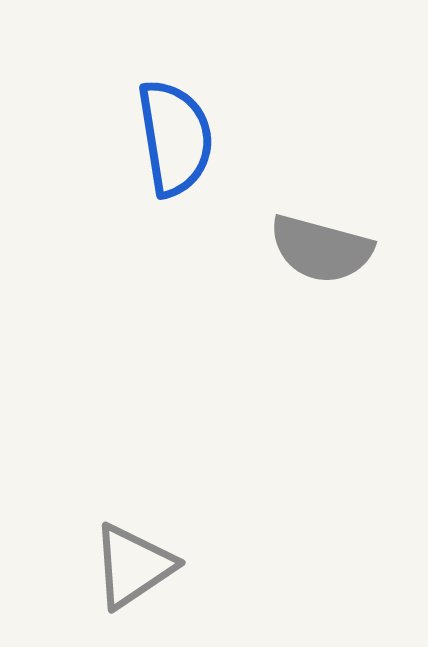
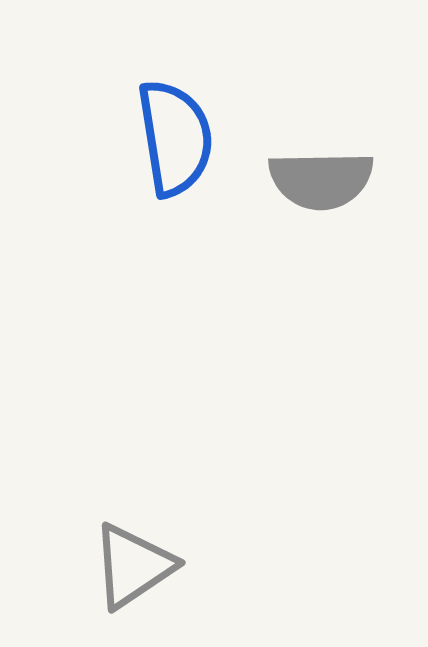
gray semicircle: moved 69 px up; rotated 16 degrees counterclockwise
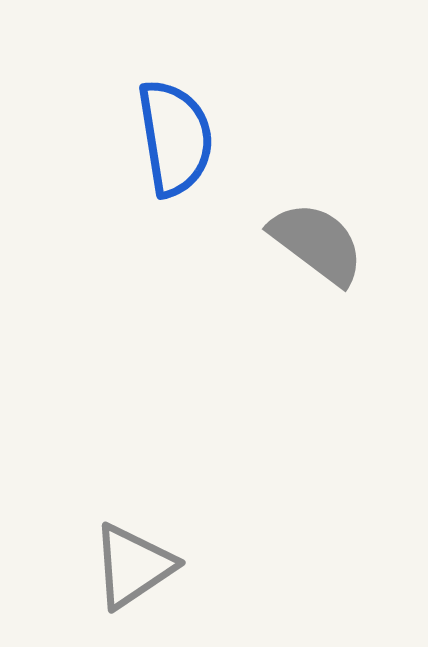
gray semicircle: moved 4 px left, 63 px down; rotated 142 degrees counterclockwise
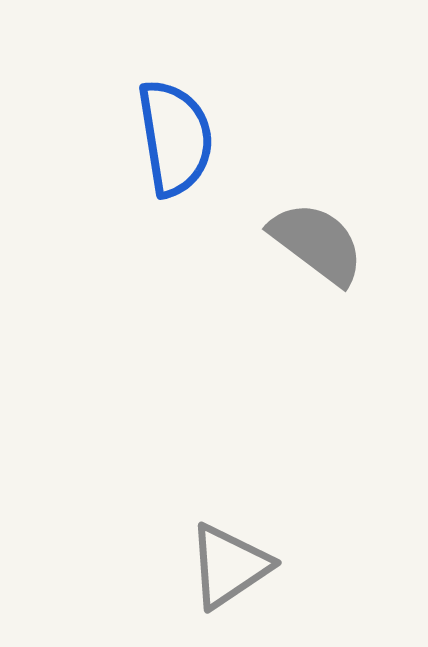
gray triangle: moved 96 px right
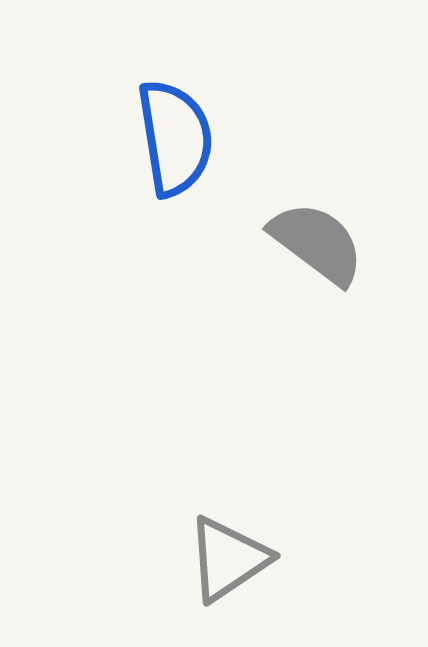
gray triangle: moved 1 px left, 7 px up
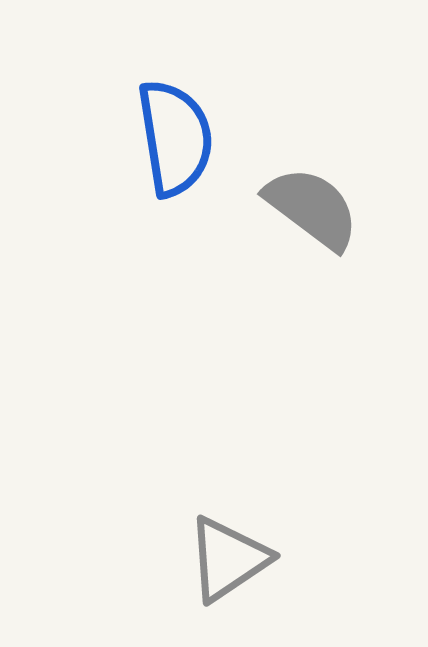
gray semicircle: moved 5 px left, 35 px up
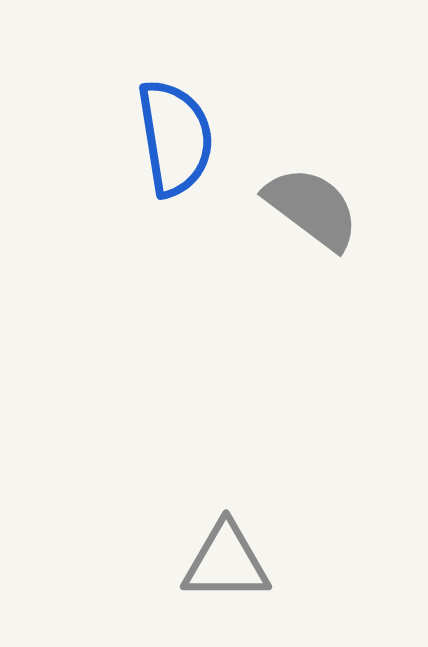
gray triangle: moved 2 px left, 3 px down; rotated 34 degrees clockwise
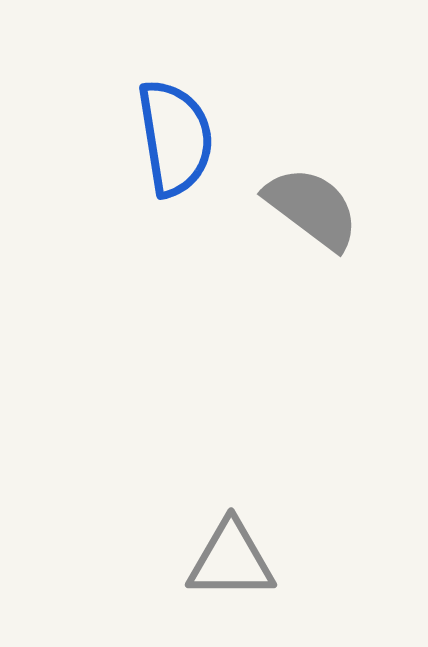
gray triangle: moved 5 px right, 2 px up
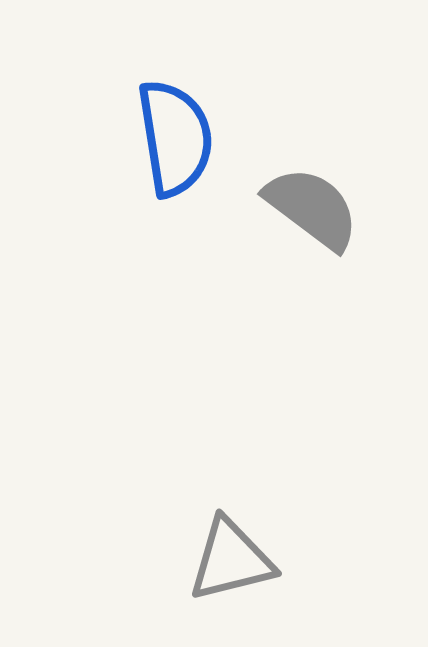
gray triangle: rotated 14 degrees counterclockwise
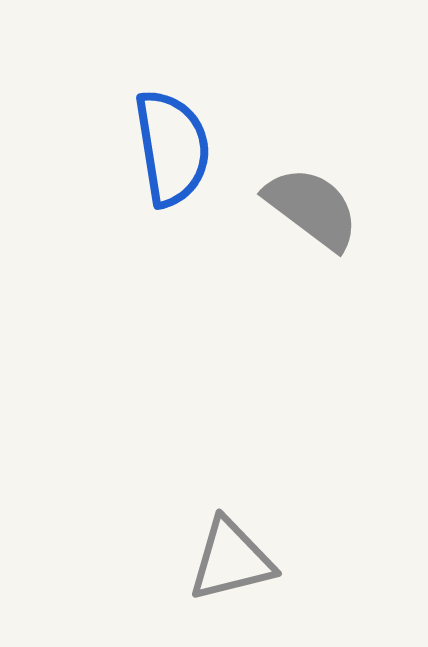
blue semicircle: moved 3 px left, 10 px down
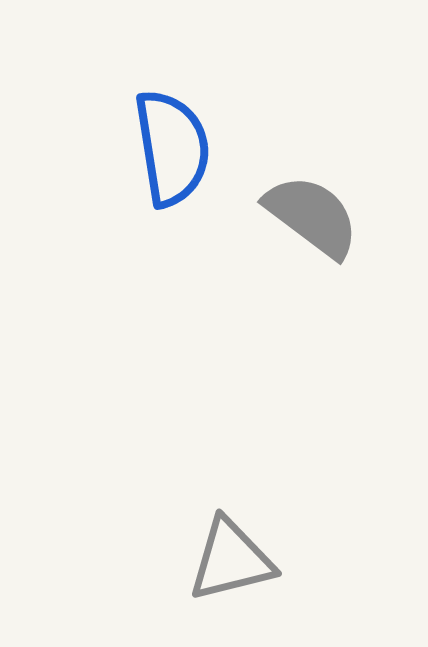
gray semicircle: moved 8 px down
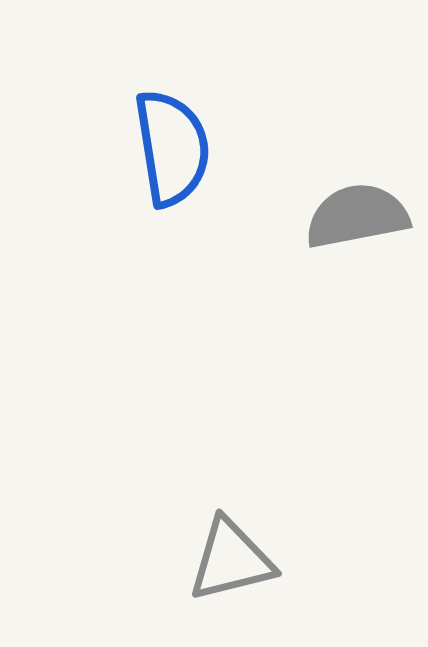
gray semicircle: moved 45 px right; rotated 48 degrees counterclockwise
